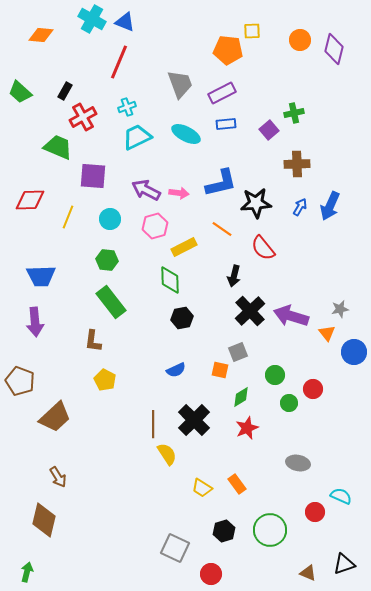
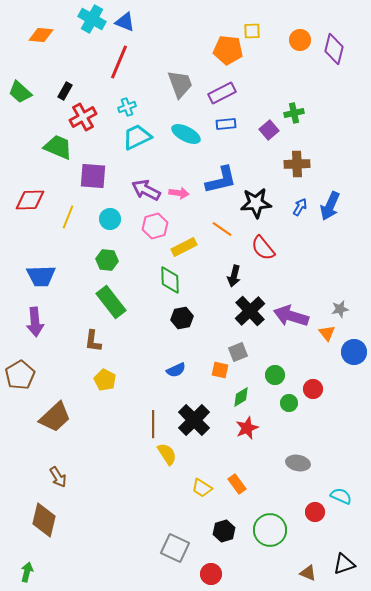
blue L-shape at (221, 183): moved 3 px up
brown pentagon at (20, 381): moved 6 px up; rotated 20 degrees clockwise
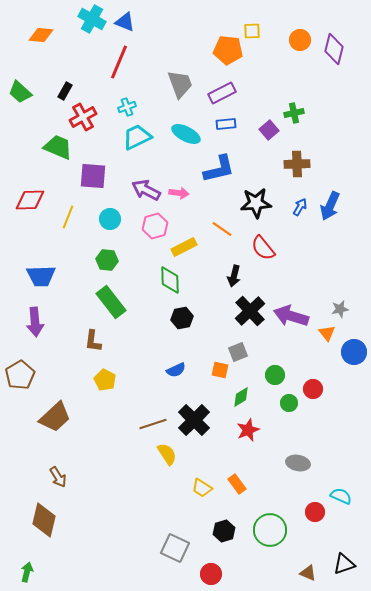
blue L-shape at (221, 180): moved 2 px left, 11 px up
brown line at (153, 424): rotated 72 degrees clockwise
red star at (247, 428): moved 1 px right, 2 px down
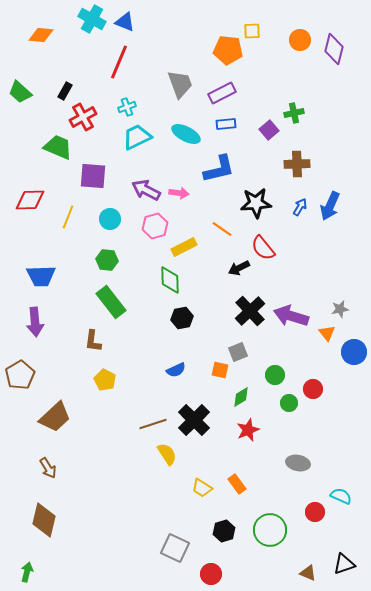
black arrow at (234, 276): moved 5 px right, 8 px up; rotated 50 degrees clockwise
brown arrow at (58, 477): moved 10 px left, 9 px up
